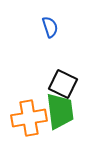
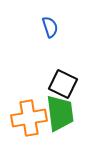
green trapezoid: moved 2 px down
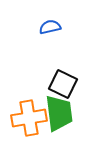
blue semicircle: rotated 85 degrees counterclockwise
green trapezoid: moved 1 px left
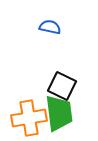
blue semicircle: rotated 25 degrees clockwise
black square: moved 1 px left, 2 px down
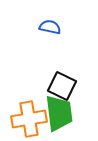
orange cross: moved 1 px down
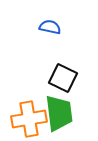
black square: moved 1 px right, 8 px up
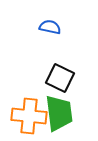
black square: moved 3 px left
orange cross: moved 3 px up; rotated 16 degrees clockwise
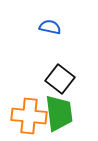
black square: moved 1 px down; rotated 12 degrees clockwise
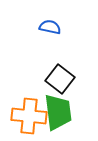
green trapezoid: moved 1 px left, 1 px up
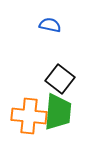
blue semicircle: moved 2 px up
green trapezoid: rotated 12 degrees clockwise
